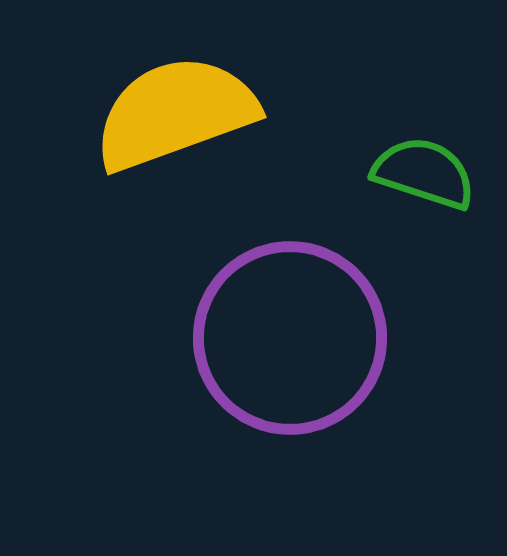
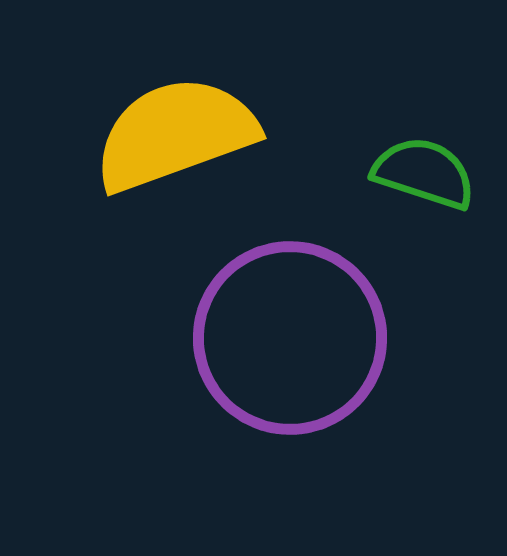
yellow semicircle: moved 21 px down
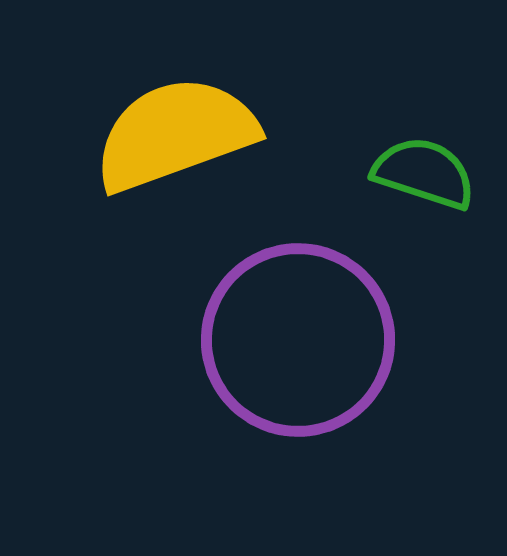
purple circle: moved 8 px right, 2 px down
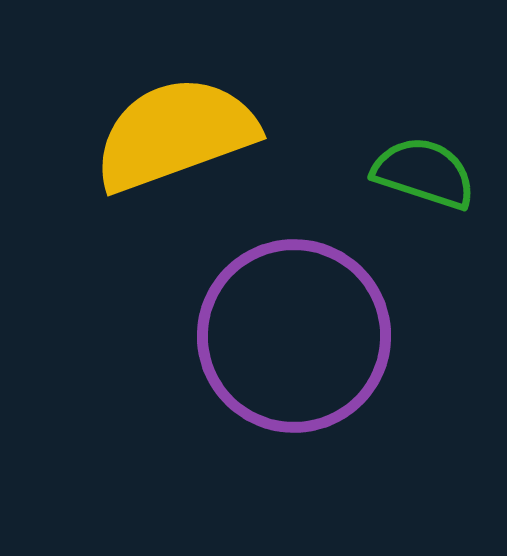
purple circle: moved 4 px left, 4 px up
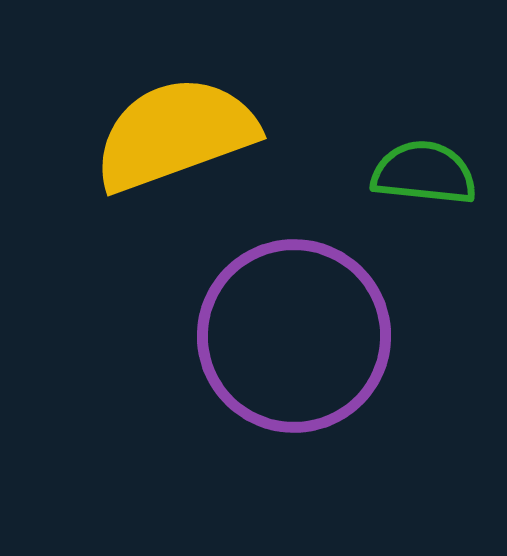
green semicircle: rotated 12 degrees counterclockwise
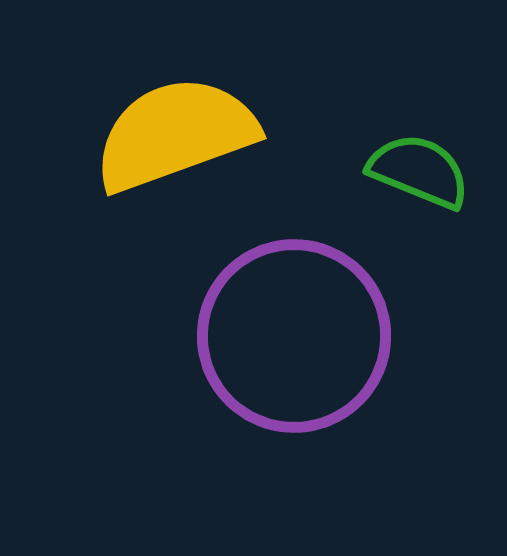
green semicircle: moved 5 px left, 2 px up; rotated 16 degrees clockwise
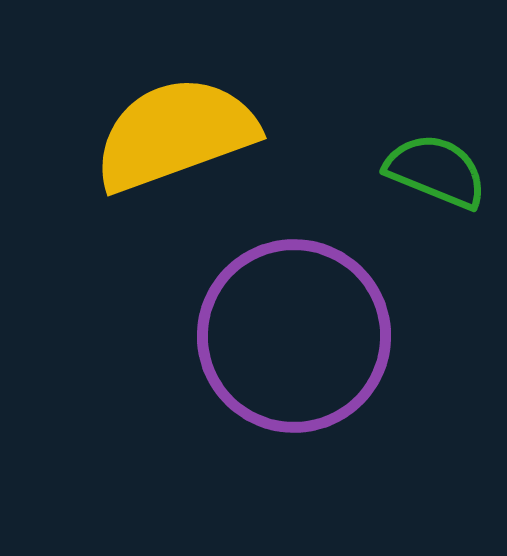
green semicircle: moved 17 px right
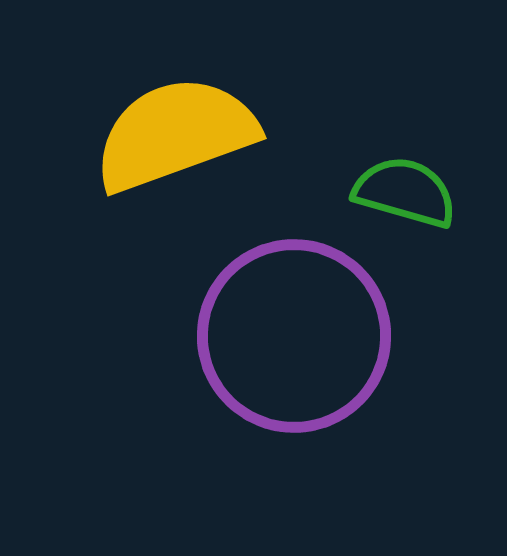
green semicircle: moved 31 px left, 21 px down; rotated 6 degrees counterclockwise
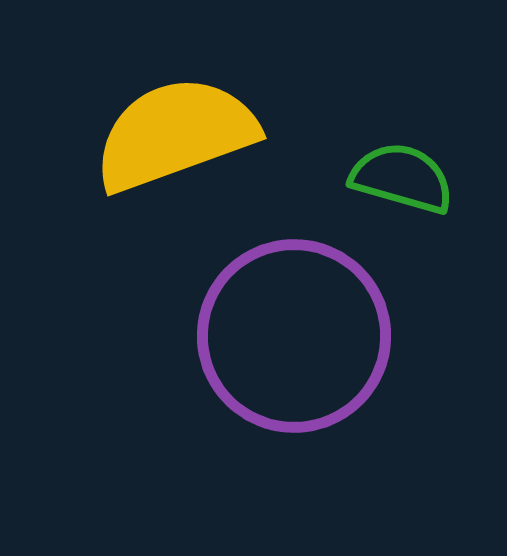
green semicircle: moved 3 px left, 14 px up
